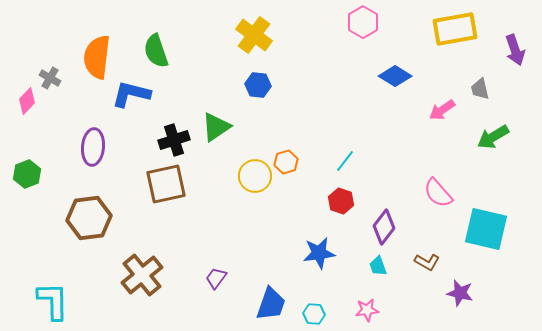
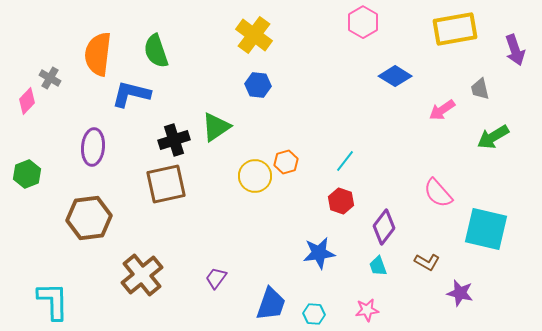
orange semicircle: moved 1 px right, 3 px up
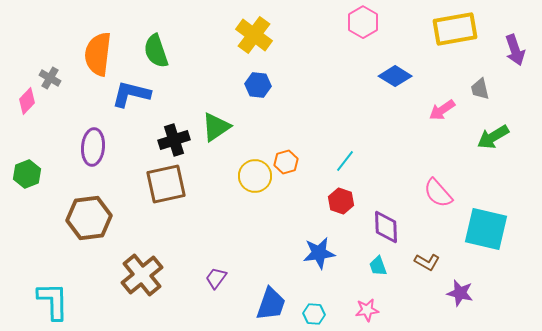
purple diamond: moved 2 px right; rotated 40 degrees counterclockwise
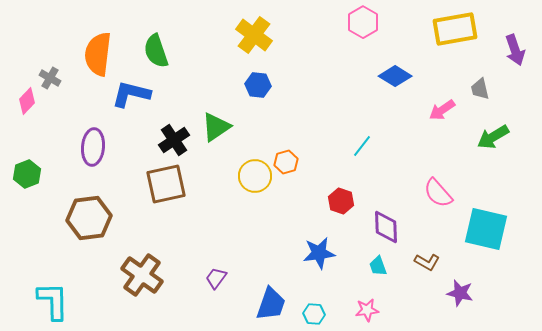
black cross: rotated 16 degrees counterclockwise
cyan line: moved 17 px right, 15 px up
brown cross: rotated 15 degrees counterclockwise
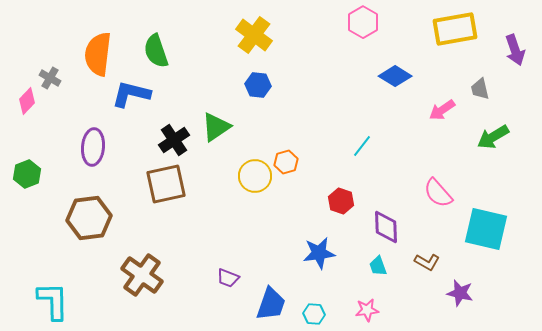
purple trapezoid: moved 12 px right; rotated 105 degrees counterclockwise
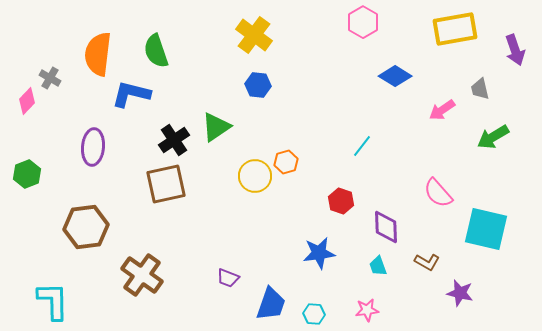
brown hexagon: moved 3 px left, 9 px down
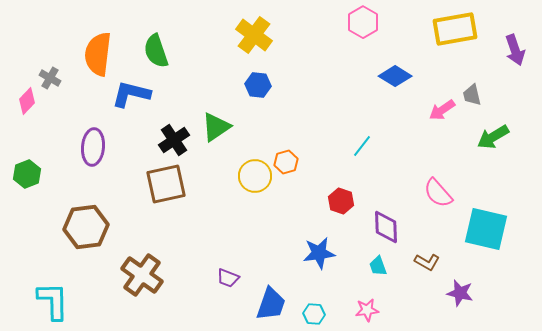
gray trapezoid: moved 8 px left, 6 px down
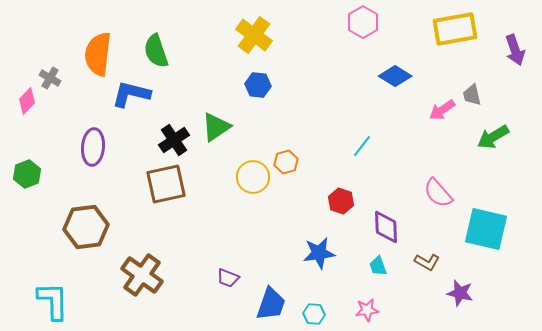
yellow circle: moved 2 px left, 1 px down
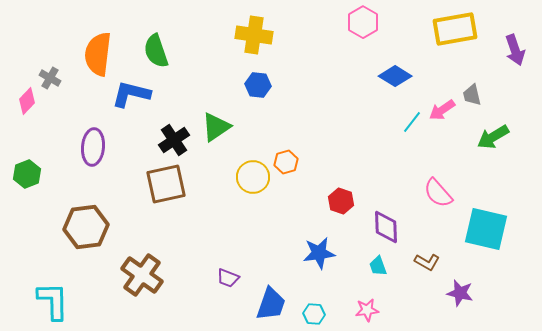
yellow cross: rotated 27 degrees counterclockwise
cyan line: moved 50 px right, 24 px up
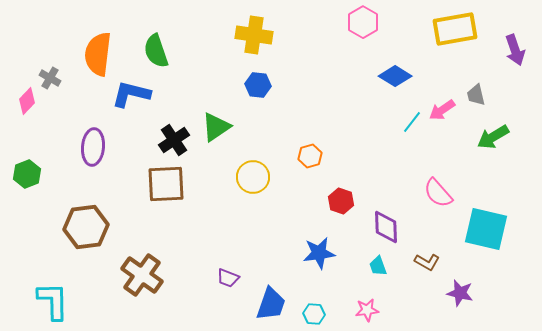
gray trapezoid: moved 4 px right
orange hexagon: moved 24 px right, 6 px up
brown square: rotated 9 degrees clockwise
